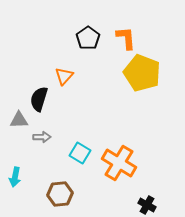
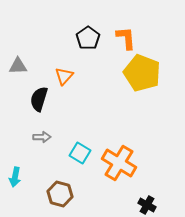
gray triangle: moved 1 px left, 54 px up
brown hexagon: rotated 20 degrees clockwise
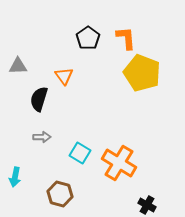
orange triangle: rotated 18 degrees counterclockwise
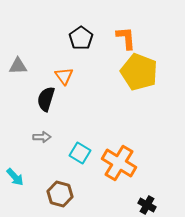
black pentagon: moved 7 px left
yellow pentagon: moved 3 px left, 1 px up
black semicircle: moved 7 px right
cyan arrow: rotated 54 degrees counterclockwise
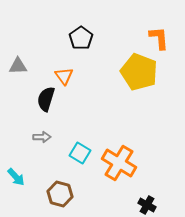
orange L-shape: moved 33 px right
cyan arrow: moved 1 px right
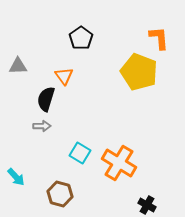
gray arrow: moved 11 px up
